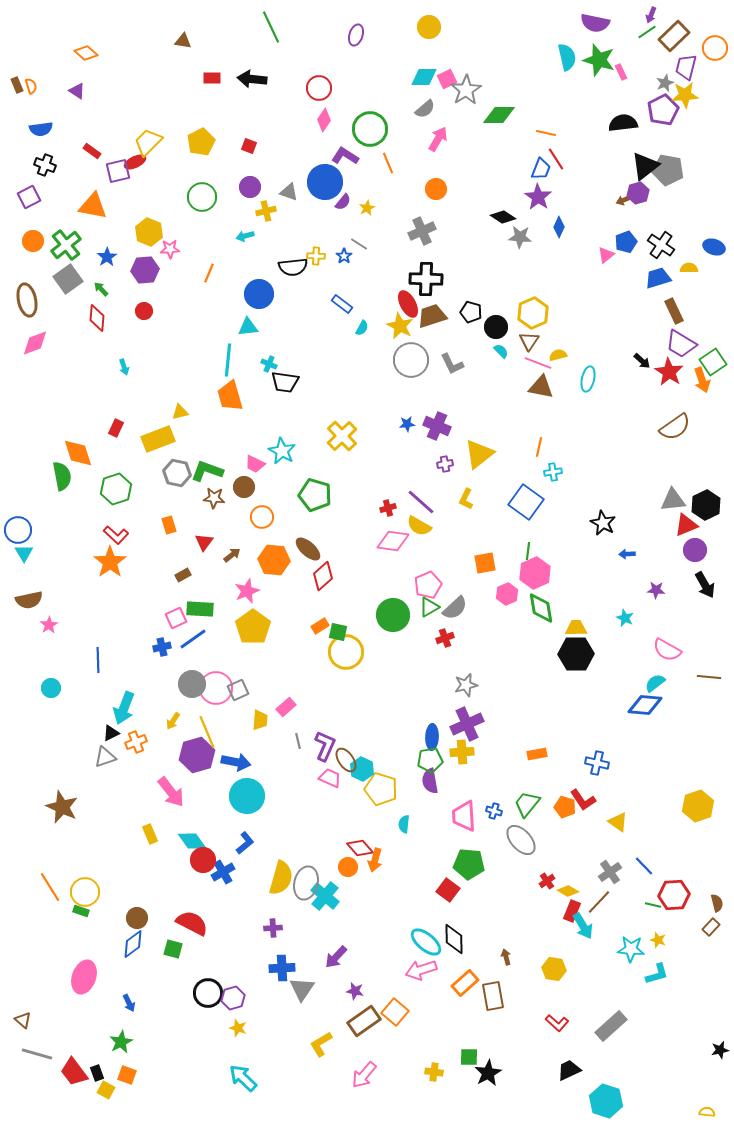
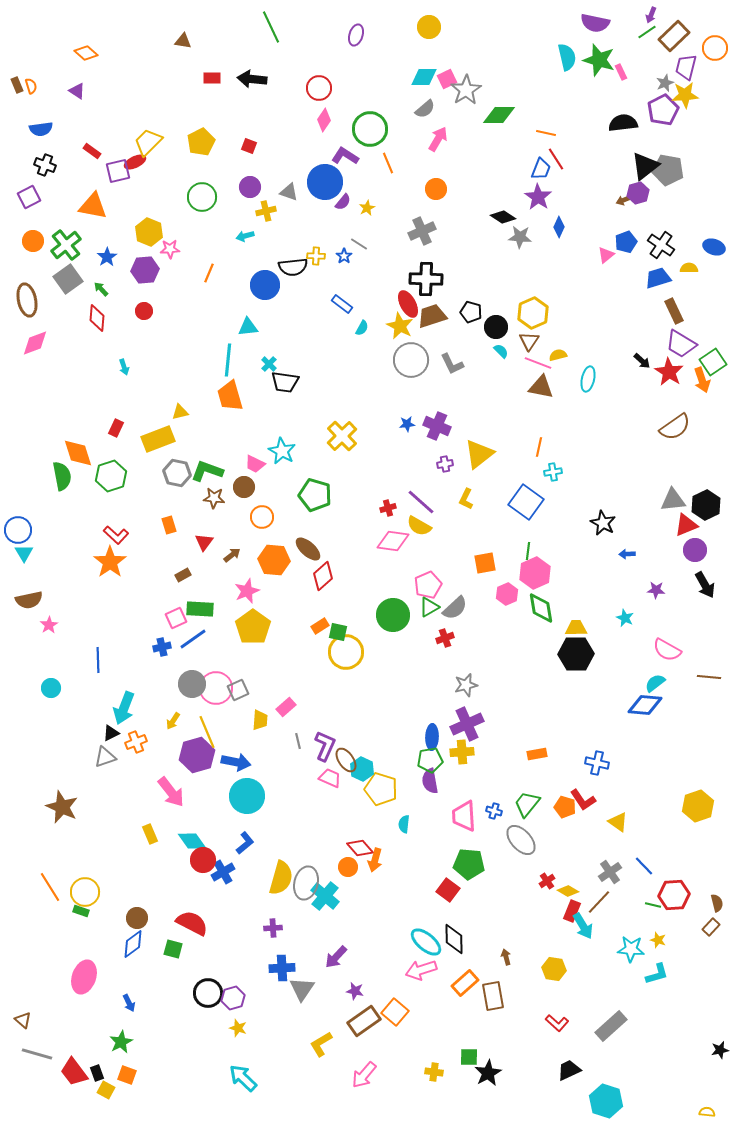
blue circle at (259, 294): moved 6 px right, 9 px up
cyan cross at (269, 364): rotated 21 degrees clockwise
green hexagon at (116, 489): moved 5 px left, 13 px up
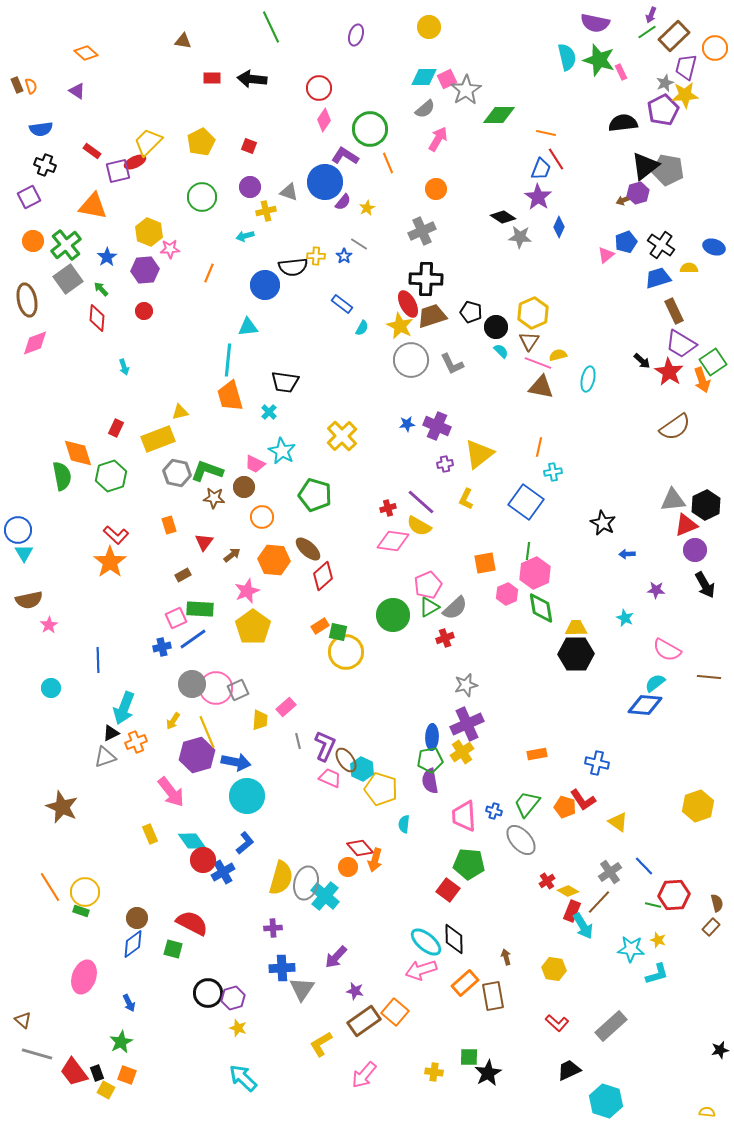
cyan cross at (269, 364): moved 48 px down
yellow cross at (462, 752): rotated 30 degrees counterclockwise
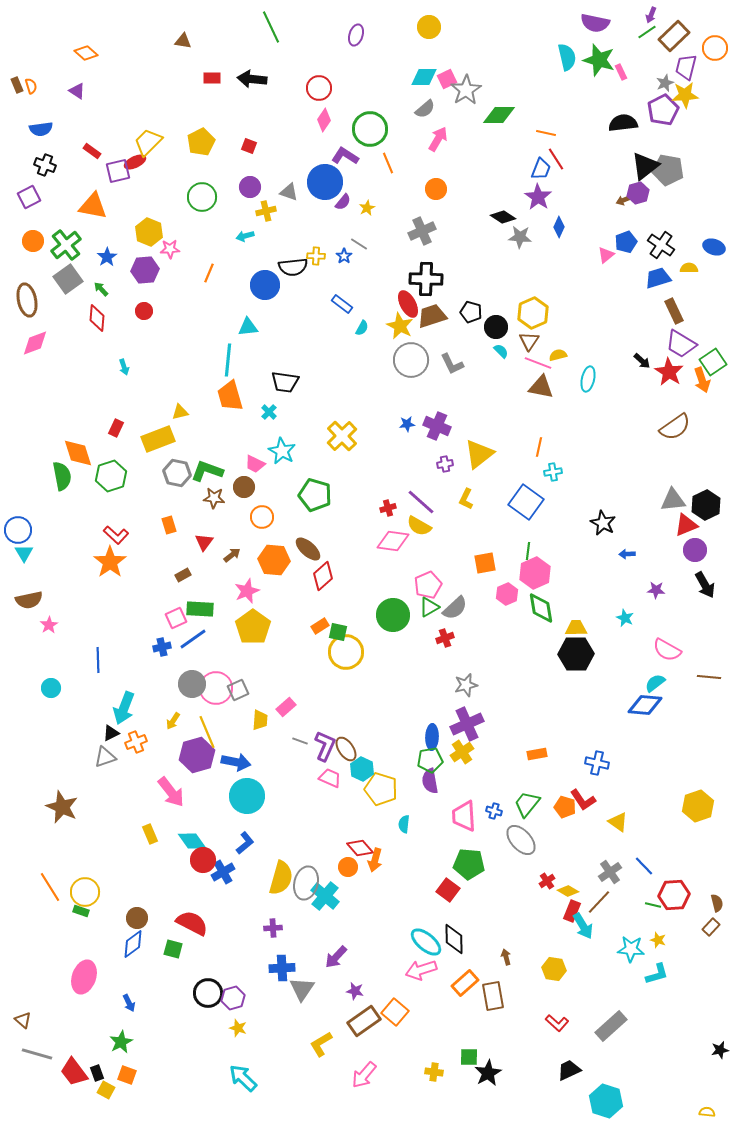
gray line at (298, 741): moved 2 px right; rotated 56 degrees counterclockwise
brown ellipse at (346, 760): moved 11 px up
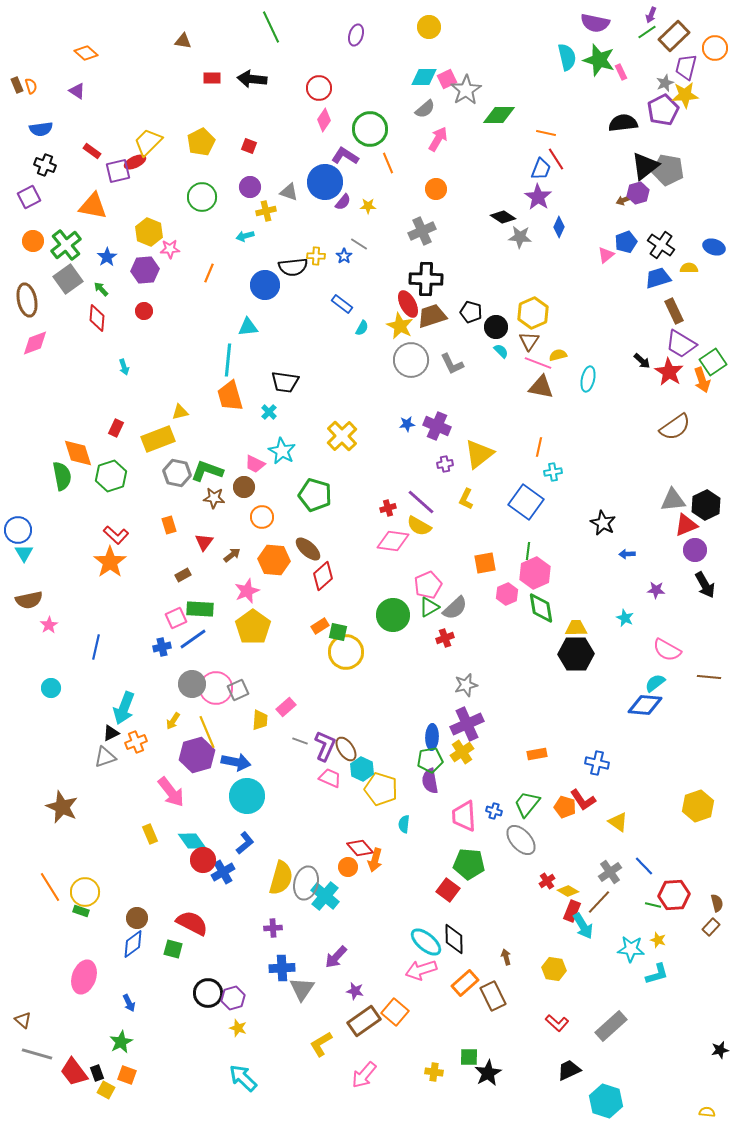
yellow star at (367, 208): moved 1 px right, 2 px up; rotated 28 degrees clockwise
blue line at (98, 660): moved 2 px left, 13 px up; rotated 15 degrees clockwise
brown rectangle at (493, 996): rotated 16 degrees counterclockwise
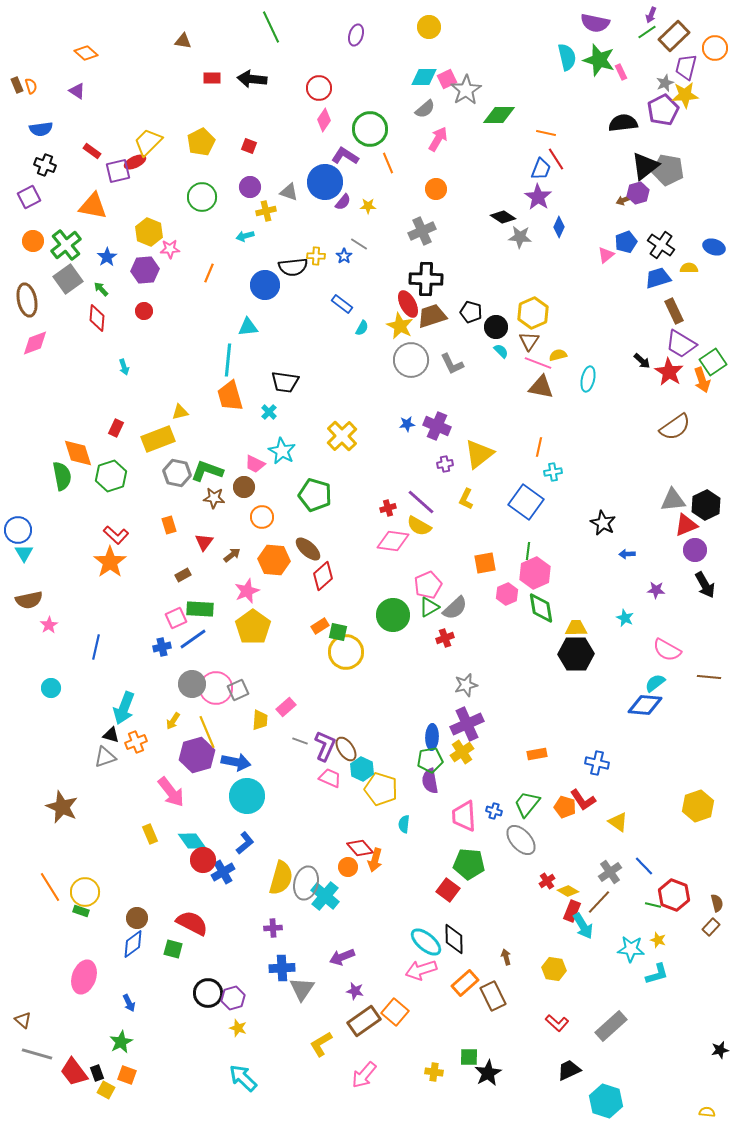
black triangle at (111, 733): moved 2 px down; rotated 42 degrees clockwise
red hexagon at (674, 895): rotated 24 degrees clockwise
purple arrow at (336, 957): moved 6 px right; rotated 25 degrees clockwise
